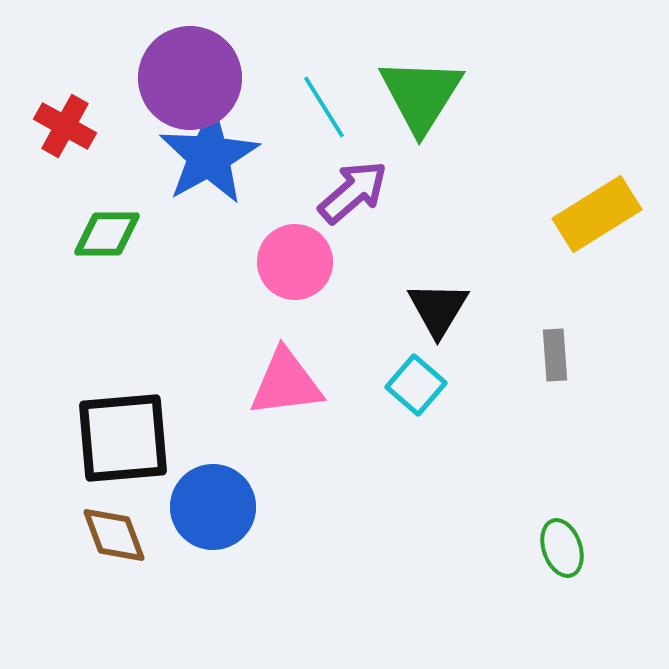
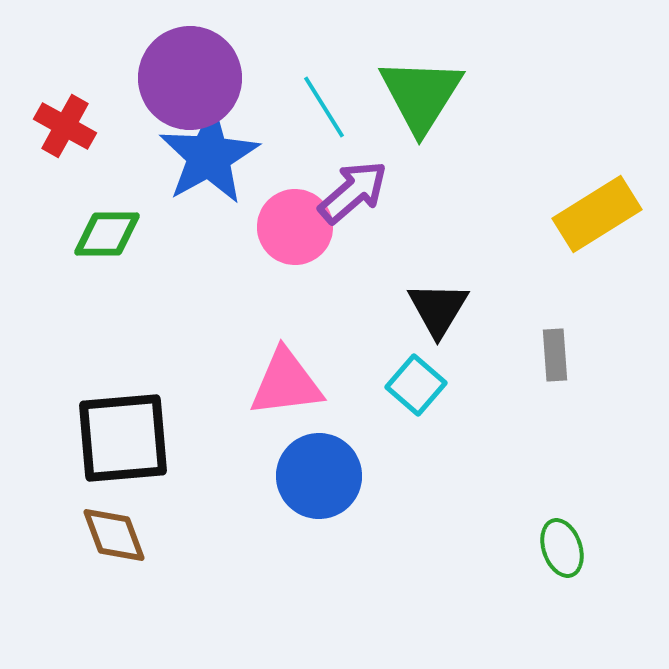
pink circle: moved 35 px up
blue circle: moved 106 px right, 31 px up
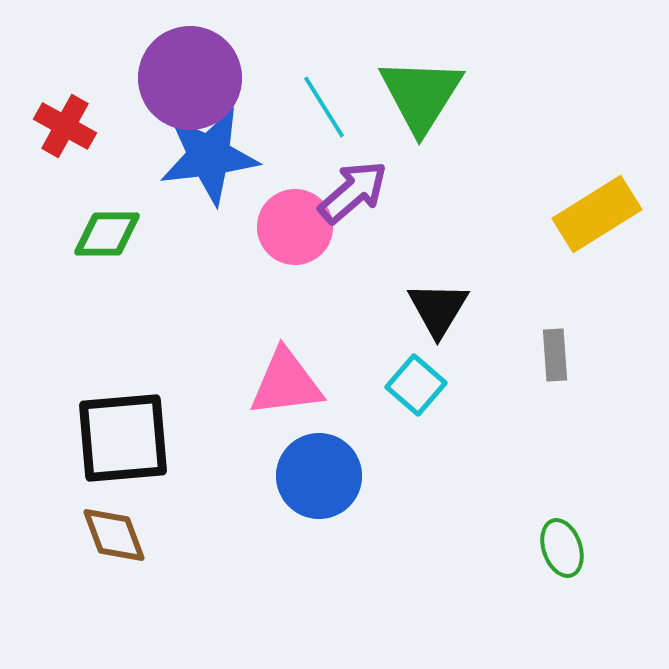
blue star: rotated 22 degrees clockwise
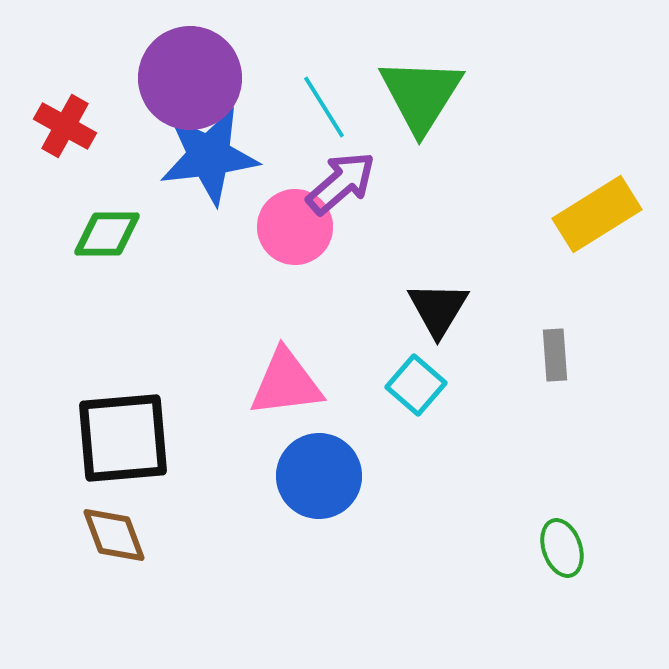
purple arrow: moved 12 px left, 9 px up
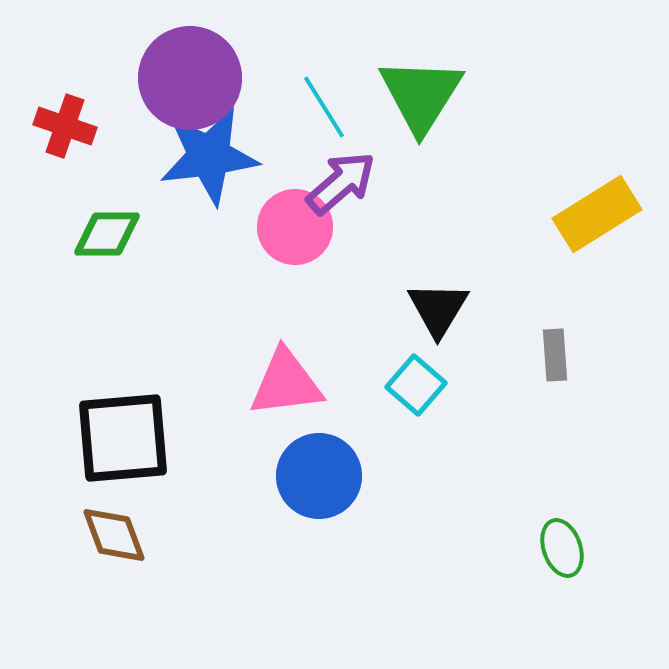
red cross: rotated 10 degrees counterclockwise
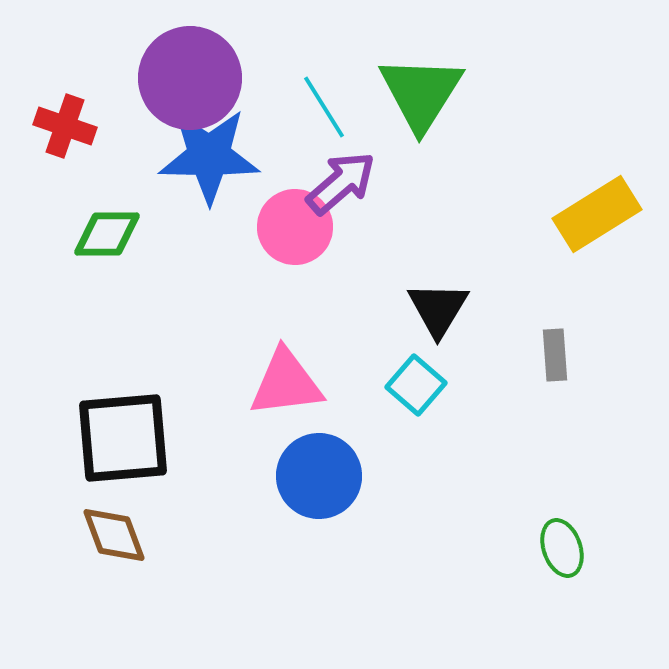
green triangle: moved 2 px up
blue star: rotated 8 degrees clockwise
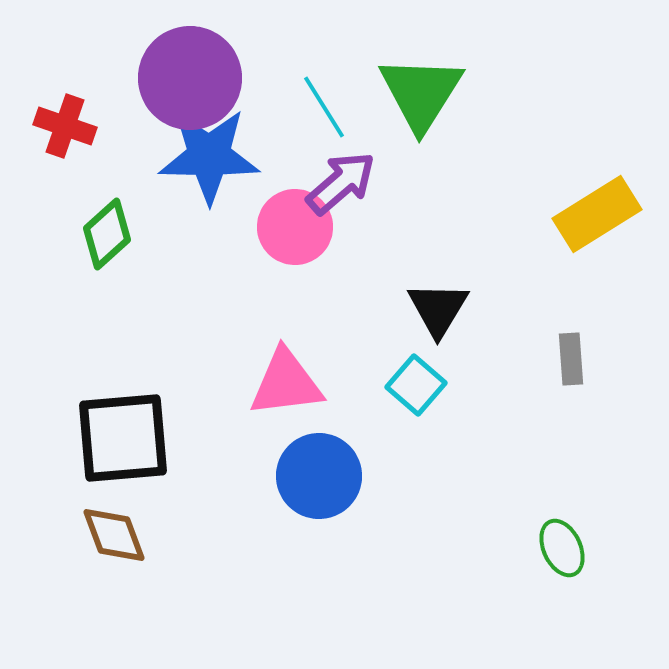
green diamond: rotated 42 degrees counterclockwise
gray rectangle: moved 16 px right, 4 px down
green ellipse: rotated 6 degrees counterclockwise
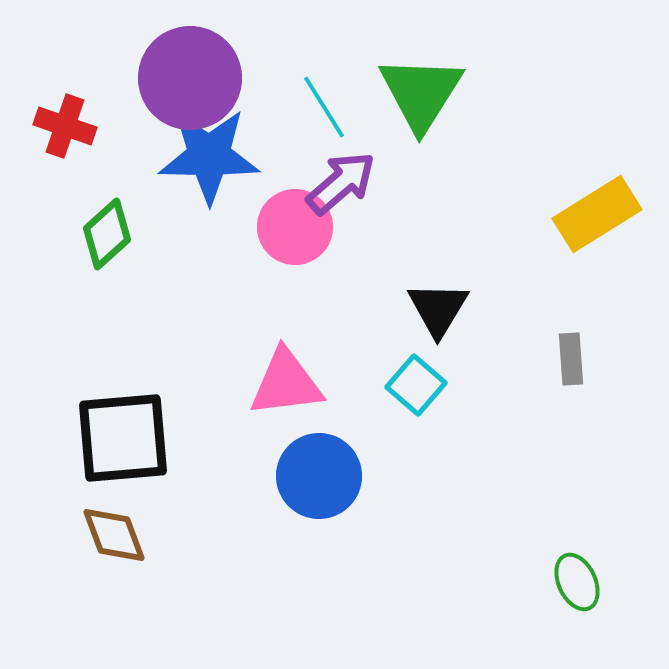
green ellipse: moved 15 px right, 34 px down
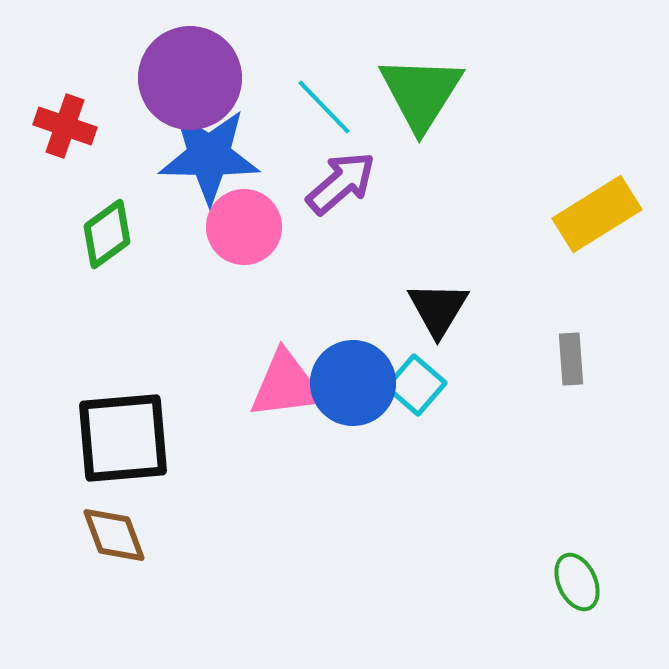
cyan line: rotated 12 degrees counterclockwise
pink circle: moved 51 px left
green diamond: rotated 6 degrees clockwise
pink triangle: moved 2 px down
blue circle: moved 34 px right, 93 px up
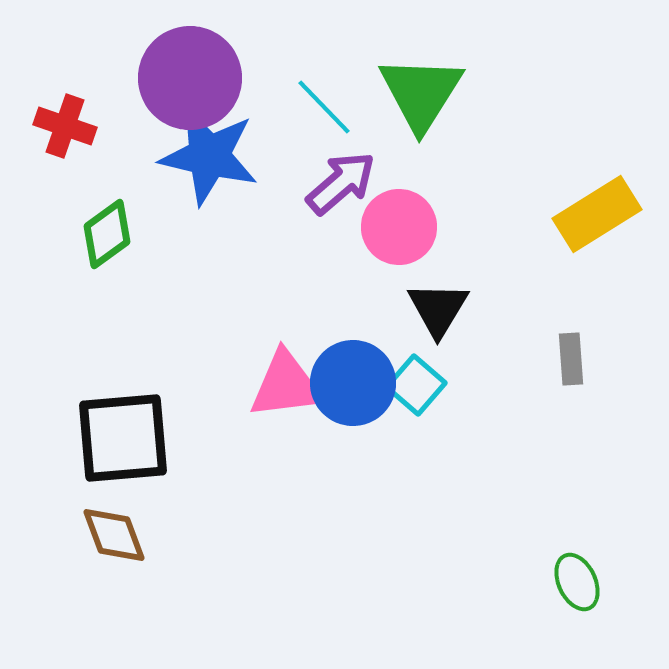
blue star: rotated 12 degrees clockwise
pink circle: moved 155 px right
